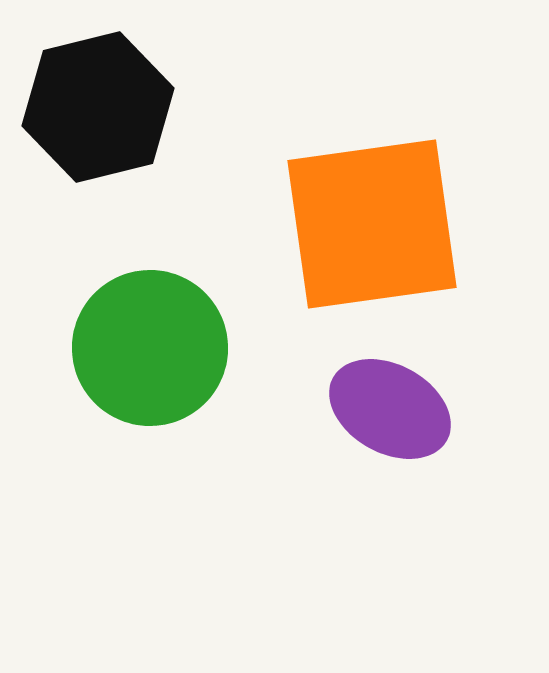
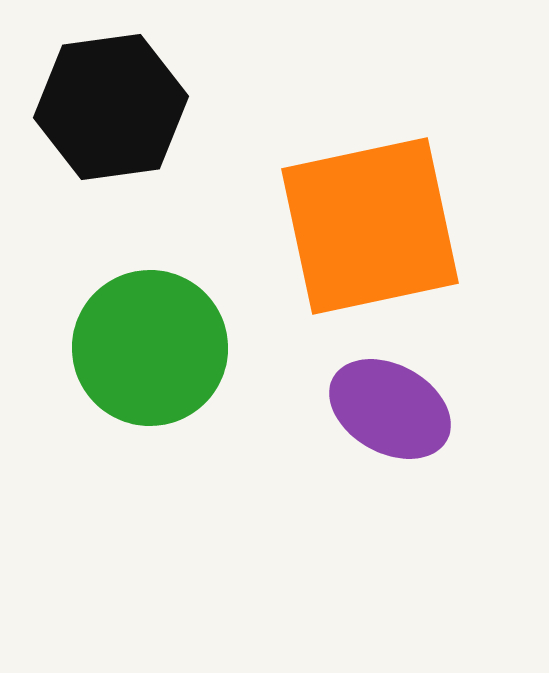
black hexagon: moved 13 px right; rotated 6 degrees clockwise
orange square: moved 2 px left, 2 px down; rotated 4 degrees counterclockwise
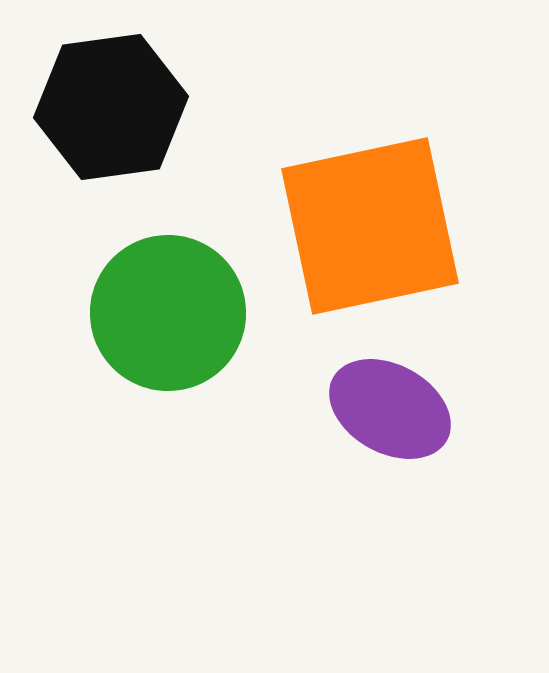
green circle: moved 18 px right, 35 px up
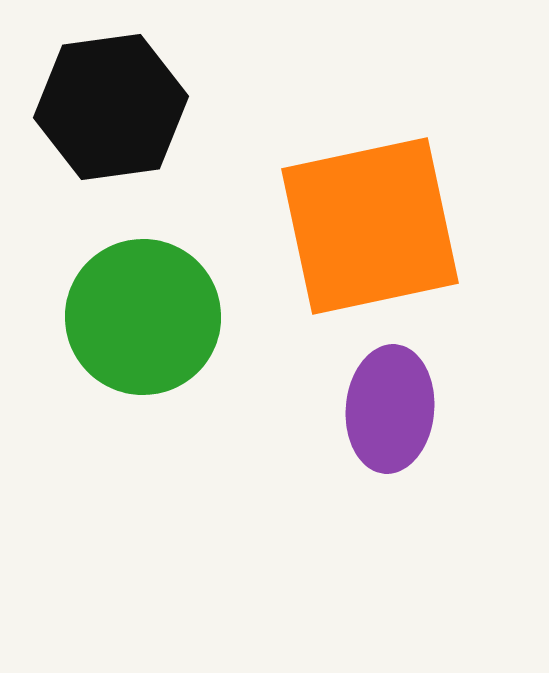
green circle: moved 25 px left, 4 px down
purple ellipse: rotated 66 degrees clockwise
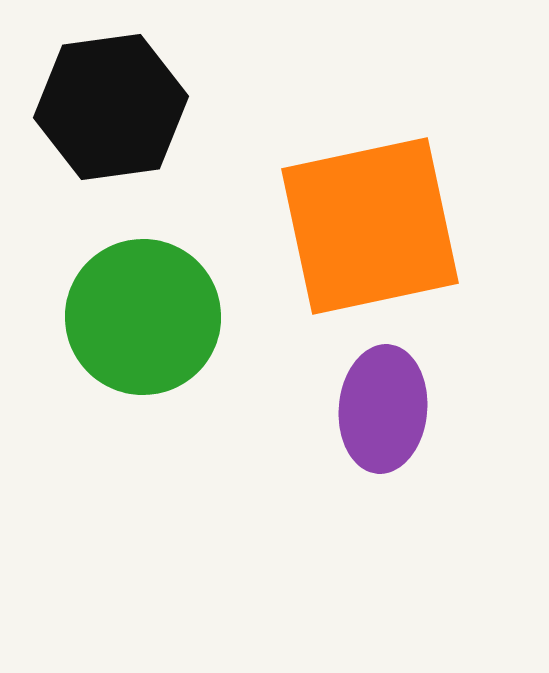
purple ellipse: moved 7 px left
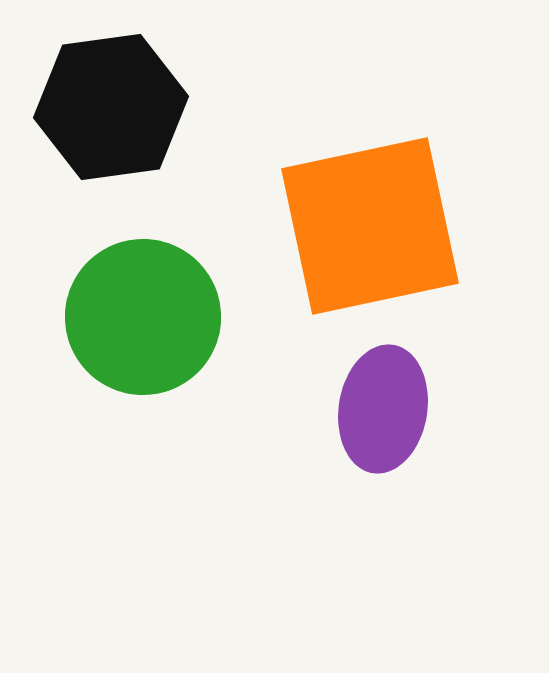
purple ellipse: rotated 4 degrees clockwise
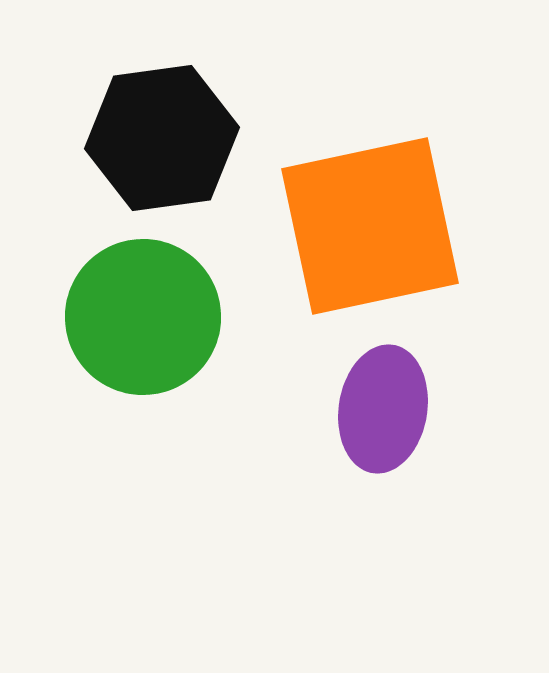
black hexagon: moved 51 px right, 31 px down
